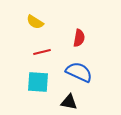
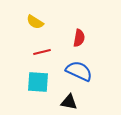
blue semicircle: moved 1 px up
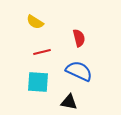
red semicircle: rotated 24 degrees counterclockwise
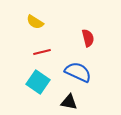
red semicircle: moved 9 px right
blue semicircle: moved 1 px left, 1 px down
cyan square: rotated 30 degrees clockwise
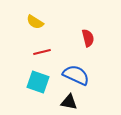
blue semicircle: moved 2 px left, 3 px down
cyan square: rotated 15 degrees counterclockwise
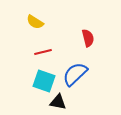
red line: moved 1 px right
blue semicircle: moved 1 px left, 1 px up; rotated 68 degrees counterclockwise
cyan square: moved 6 px right, 1 px up
black triangle: moved 11 px left
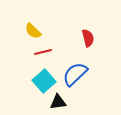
yellow semicircle: moved 2 px left, 9 px down; rotated 12 degrees clockwise
cyan square: rotated 30 degrees clockwise
black triangle: rotated 18 degrees counterclockwise
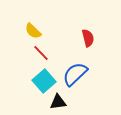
red line: moved 2 px left, 1 px down; rotated 60 degrees clockwise
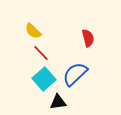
cyan square: moved 2 px up
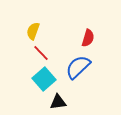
yellow semicircle: rotated 66 degrees clockwise
red semicircle: rotated 30 degrees clockwise
blue semicircle: moved 3 px right, 7 px up
